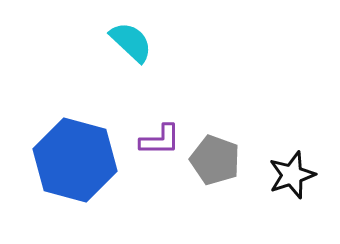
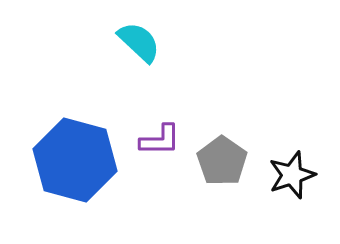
cyan semicircle: moved 8 px right
gray pentagon: moved 7 px right, 1 px down; rotated 15 degrees clockwise
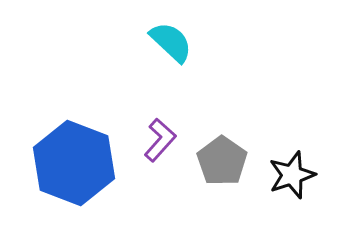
cyan semicircle: moved 32 px right
purple L-shape: rotated 48 degrees counterclockwise
blue hexagon: moved 1 px left, 3 px down; rotated 6 degrees clockwise
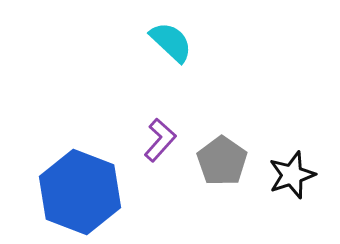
blue hexagon: moved 6 px right, 29 px down
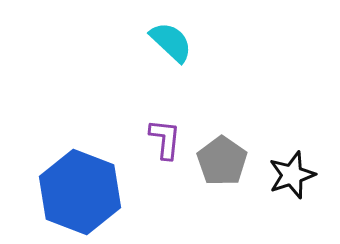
purple L-shape: moved 5 px right, 1 px up; rotated 36 degrees counterclockwise
